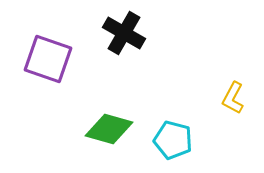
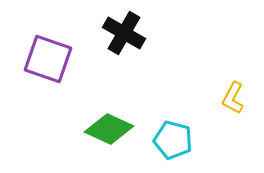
green diamond: rotated 9 degrees clockwise
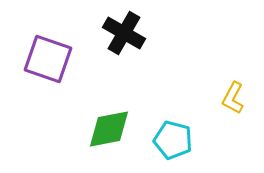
green diamond: rotated 36 degrees counterclockwise
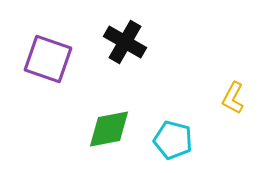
black cross: moved 1 px right, 9 px down
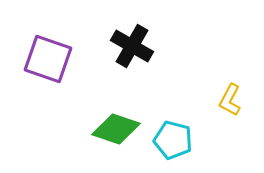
black cross: moved 7 px right, 4 px down
yellow L-shape: moved 3 px left, 2 px down
green diamond: moved 7 px right; rotated 30 degrees clockwise
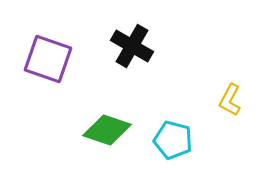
green diamond: moved 9 px left, 1 px down
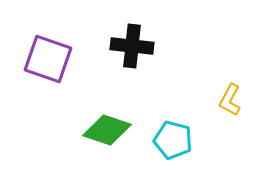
black cross: rotated 24 degrees counterclockwise
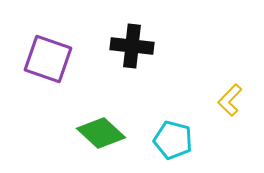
yellow L-shape: rotated 16 degrees clockwise
green diamond: moved 6 px left, 3 px down; rotated 24 degrees clockwise
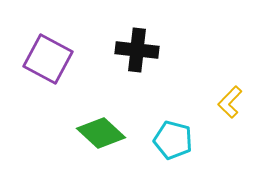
black cross: moved 5 px right, 4 px down
purple square: rotated 9 degrees clockwise
yellow L-shape: moved 2 px down
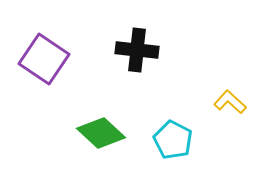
purple square: moved 4 px left; rotated 6 degrees clockwise
yellow L-shape: rotated 88 degrees clockwise
cyan pentagon: rotated 12 degrees clockwise
